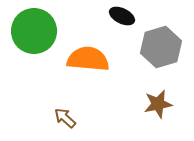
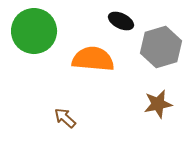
black ellipse: moved 1 px left, 5 px down
orange semicircle: moved 5 px right
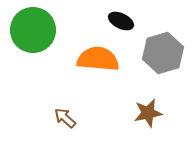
green circle: moved 1 px left, 1 px up
gray hexagon: moved 2 px right, 6 px down
orange semicircle: moved 5 px right
brown star: moved 10 px left, 9 px down
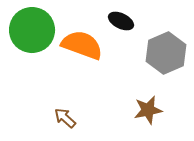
green circle: moved 1 px left
gray hexagon: moved 3 px right; rotated 6 degrees counterclockwise
orange semicircle: moved 16 px left, 14 px up; rotated 15 degrees clockwise
brown star: moved 3 px up
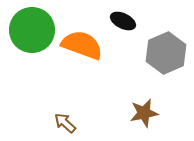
black ellipse: moved 2 px right
brown star: moved 4 px left, 3 px down
brown arrow: moved 5 px down
